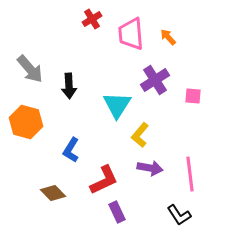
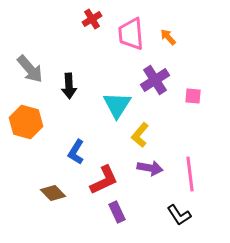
blue L-shape: moved 5 px right, 2 px down
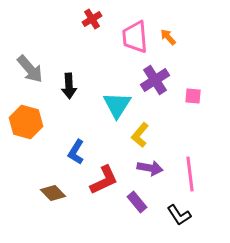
pink trapezoid: moved 4 px right, 3 px down
purple rectangle: moved 20 px right, 10 px up; rotated 15 degrees counterclockwise
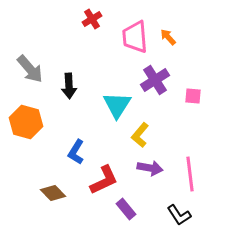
purple rectangle: moved 11 px left, 7 px down
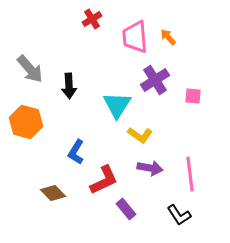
yellow L-shape: rotated 95 degrees counterclockwise
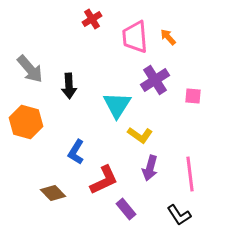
purple arrow: rotated 95 degrees clockwise
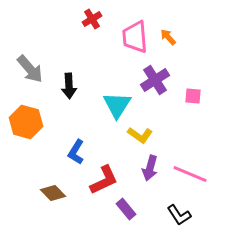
pink line: rotated 60 degrees counterclockwise
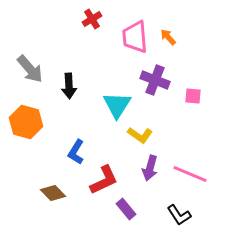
purple cross: rotated 36 degrees counterclockwise
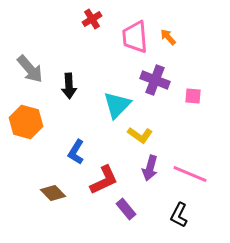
cyan triangle: rotated 12 degrees clockwise
black L-shape: rotated 60 degrees clockwise
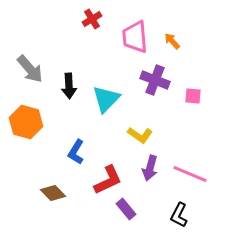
orange arrow: moved 4 px right, 4 px down
cyan triangle: moved 11 px left, 6 px up
red L-shape: moved 4 px right
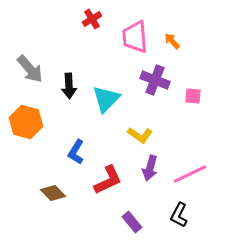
pink line: rotated 48 degrees counterclockwise
purple rectangle: moved 6 px right, 13 px down
